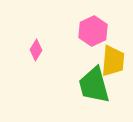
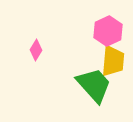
pink hexagon: moved 15 px right
green trapezoid: rotated 153 degrees clockwise
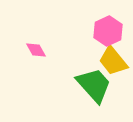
pink diamond: rotated 60 degrees counterclockwise
yellow trapezoid: rotated 136 degrees clockwise
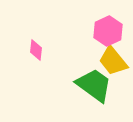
pink diamond: rotated 35 degrees clockwise
green trapezoid: rotated 12 degrees counterclockwise
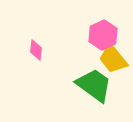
pink hexagon: moved 5 px left, 4 px down
yellow trapezoid: moved 2 px up
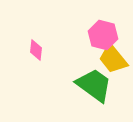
pink hexagon: rotated 20 degrees counterclockwise
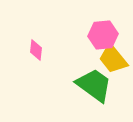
pink hexagon: rotated 20 degrees counterclockwise
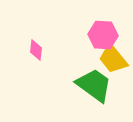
pink hexagon: rotated 8 degrees clockwise
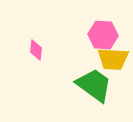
yellow trapezoid: rotated 48 degrees counterclockwise
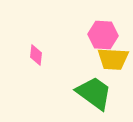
pink diamond: moved 5 px down
green trapezoid: moved 8 px down
